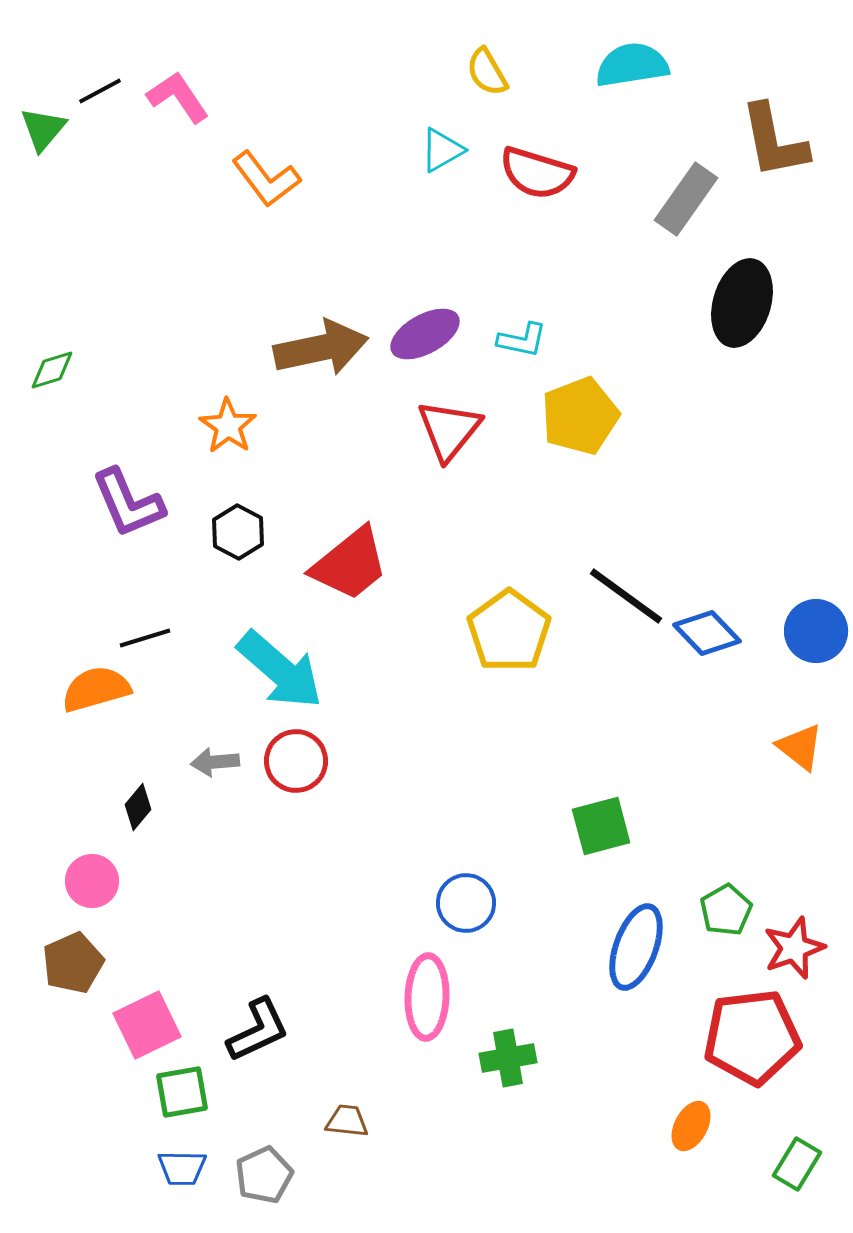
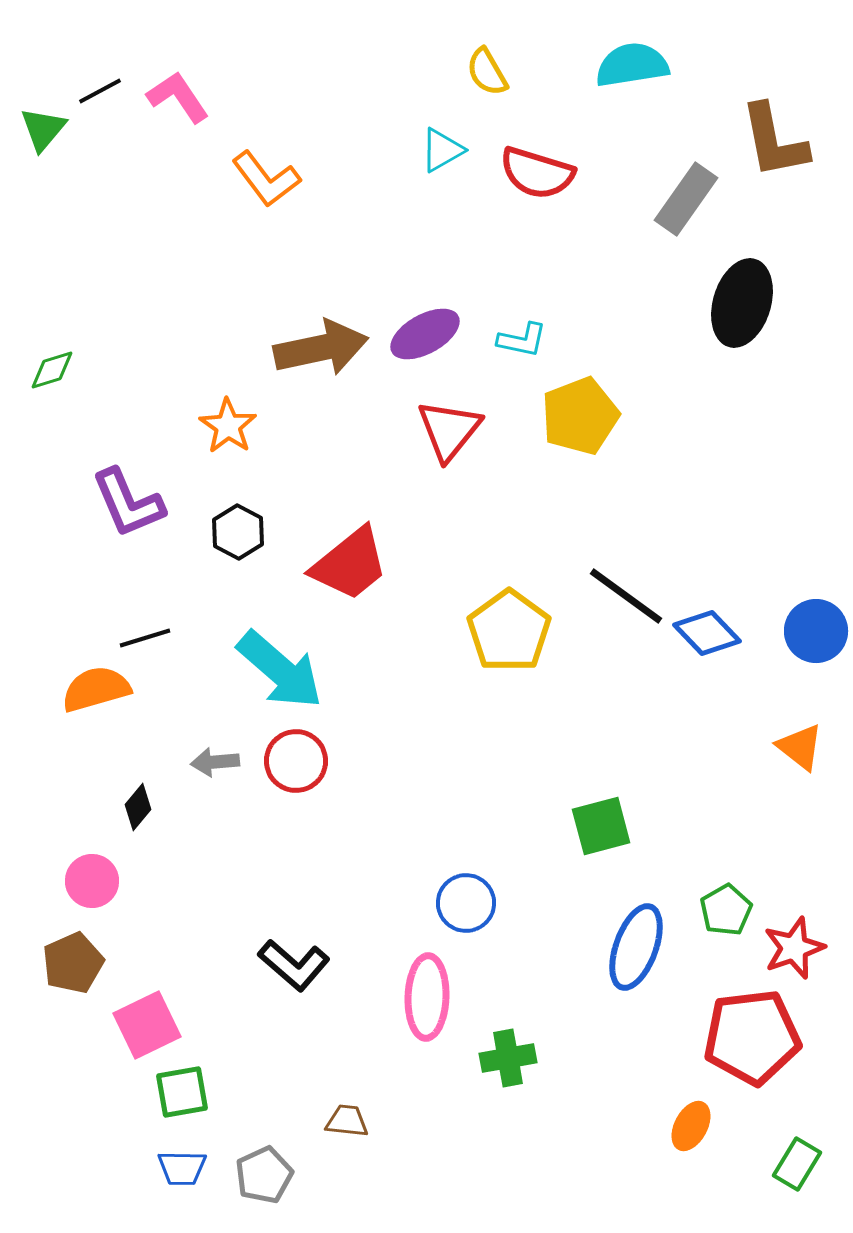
black L-shape at (258, 1030): moved 36 px right, 65 px up; rotated 66 degrees clockwise
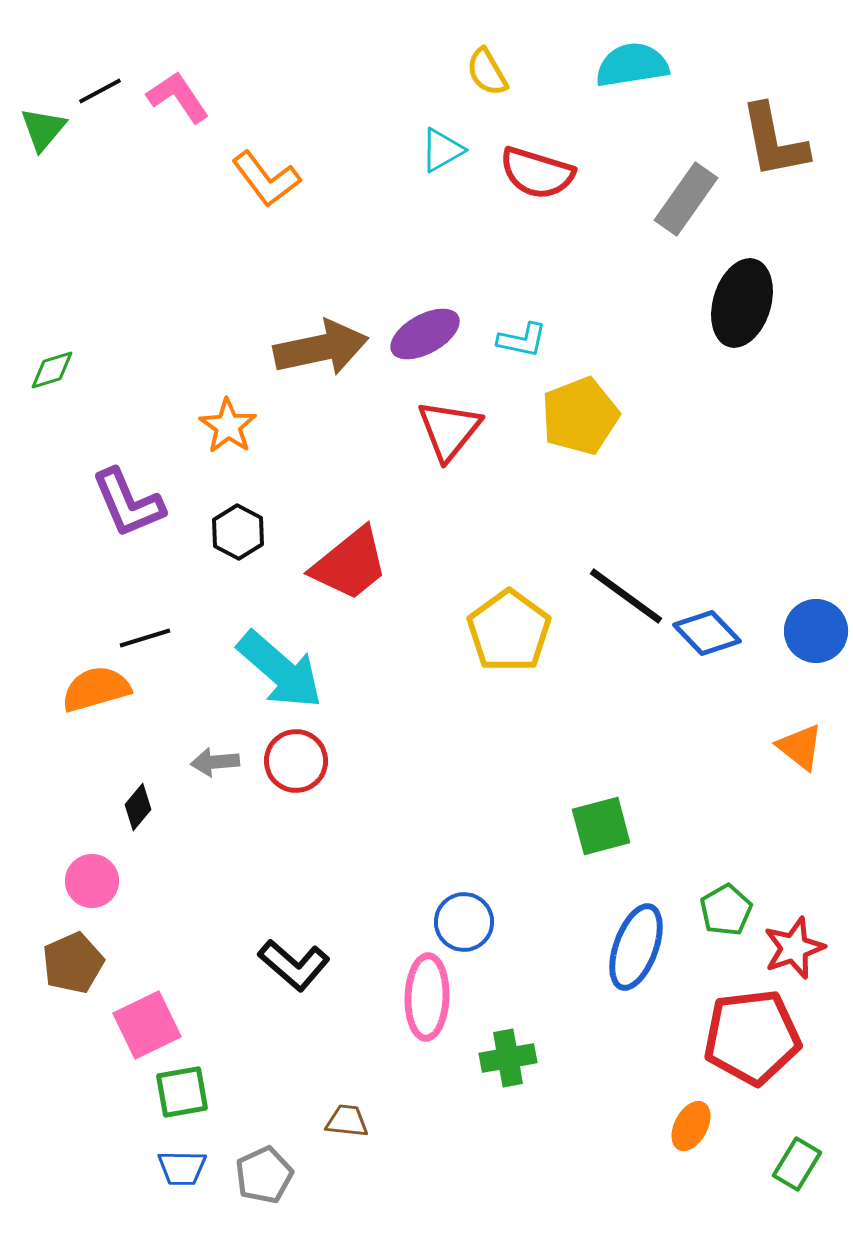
blue circle at (466, 903): moved 2 px left, 19 px down
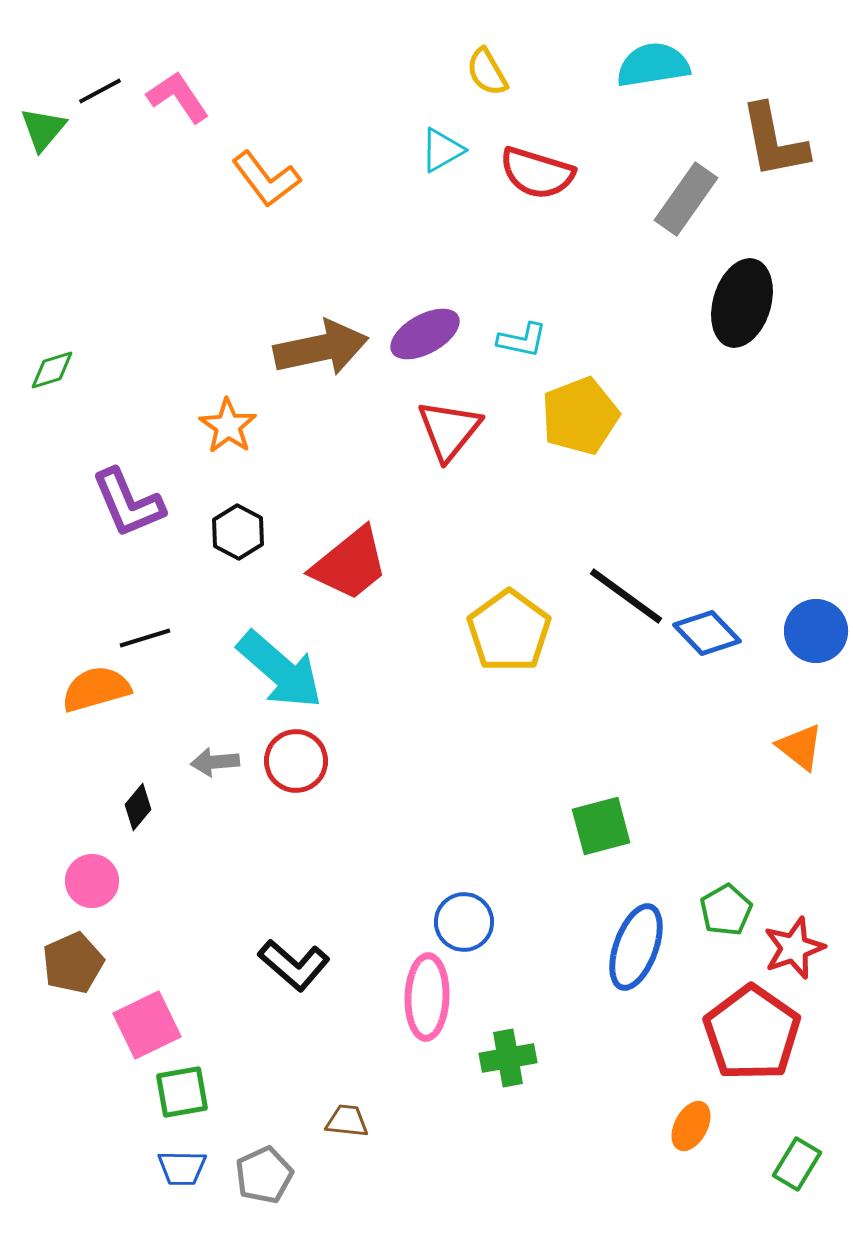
cyan semicircle at (632, 65): moved 21 px right
red pentagon at (752, 1037): moved 4 px up; rotated 30 degrees counterclockwise
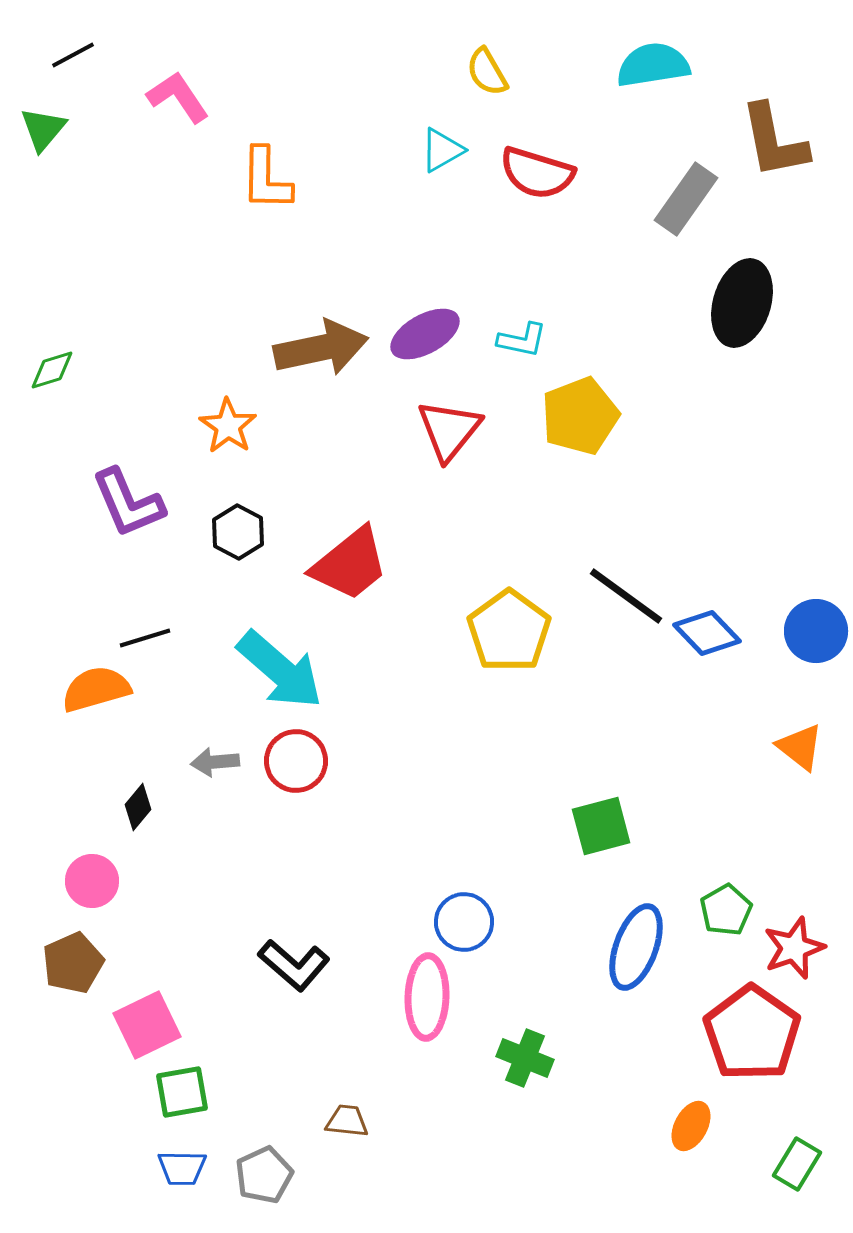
black line at (100, 91): moved 27 px left, 36 px up
orange L-shape at (266, 179): rotated 38 degrees clockwise
green cross at (508, 1058): moved 17 px right; rotated 32 degrees clockwise
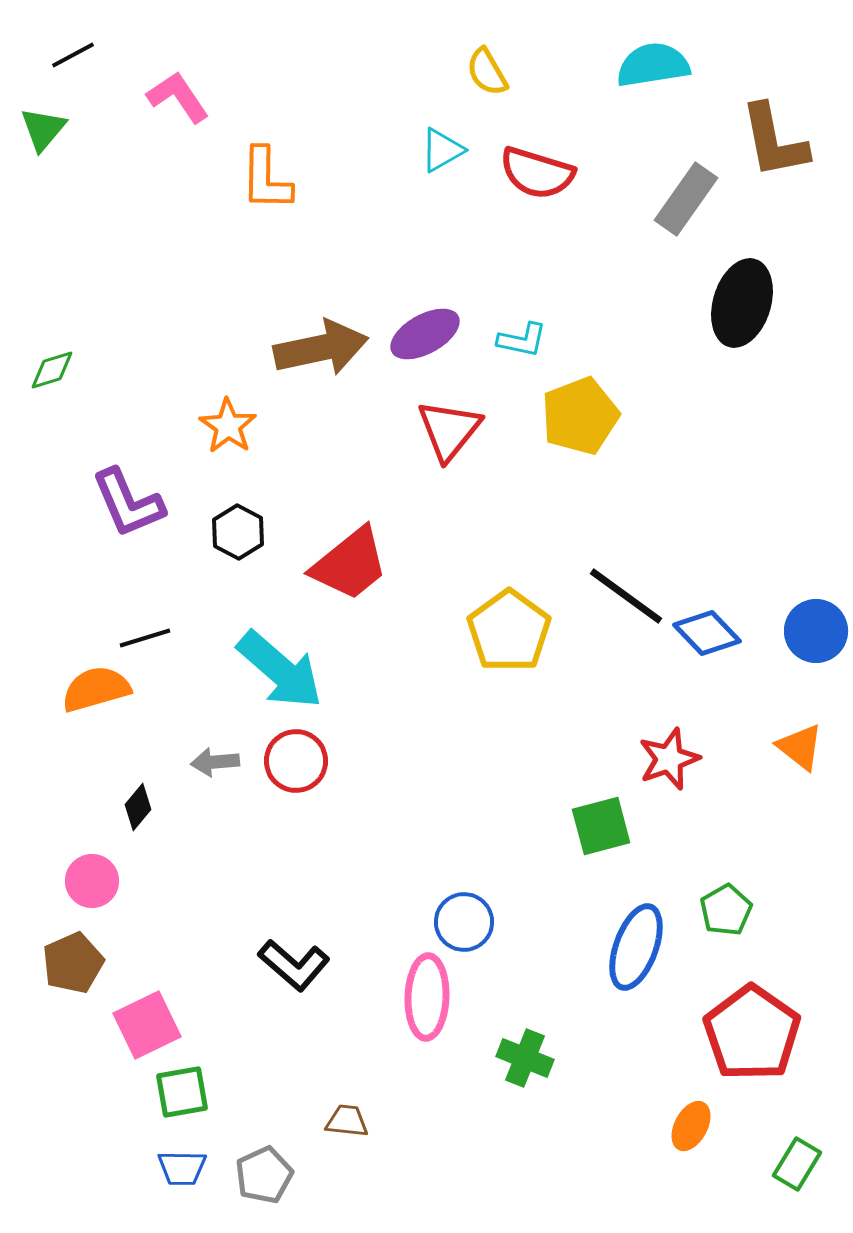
red star at (794, 948): moved 125 px left, 189 px up
